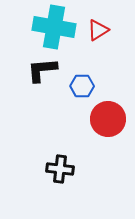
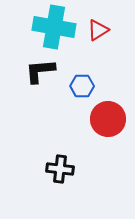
black L-shape: moved 2 px left, 1 px down
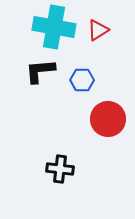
blue hexagon: moved 6 px up
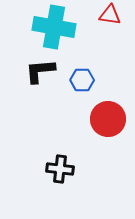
red triangle: moved 12 px right, 15 px up; rotated 40 degrees clockwise
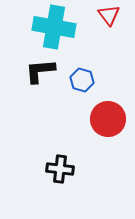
red triangle: moved 1 px left; rotated 45 degrees clockwise
blue hexagon: rotated 15 degrees clockwise
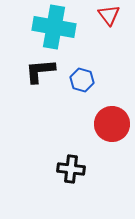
red circle: moved 4 px right, 5 px down
black cross: moved 11 px right
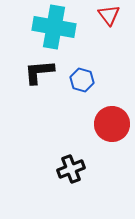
black L-shape: moved 1 px left, 1 px down
black cross: rotated 28 degrees counterclockwise
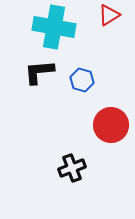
red triangle: rotated 35 degrees clockwise
red circle: moved 1 px left, 1 px down
black cross: moved 1 px right, 1 px up
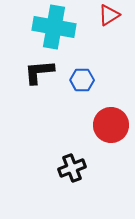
blue hexagon: rotated 15 degrees counterclockwise
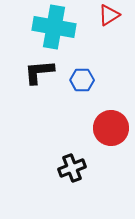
red circle: moved 3 px down
